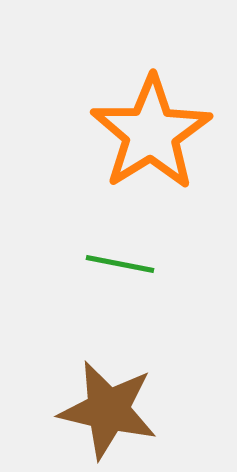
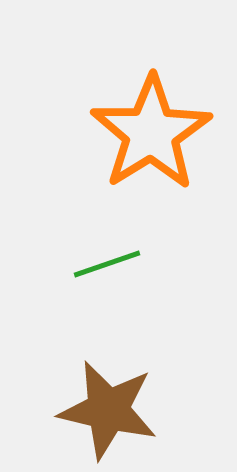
green line: moved 13 px left; rotated 30 degrees counterclockwise
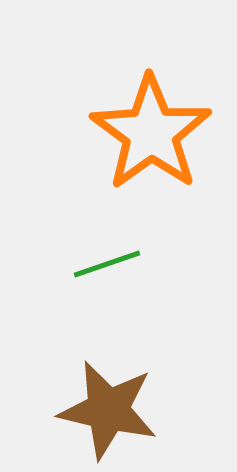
orange star: rotated 4 degrees counterclockwise
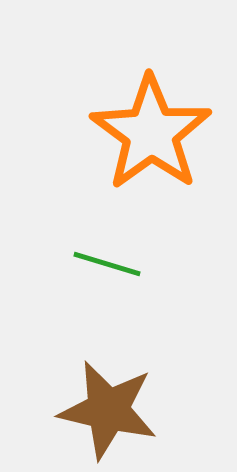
green line: rotated 36 degrees clockwise
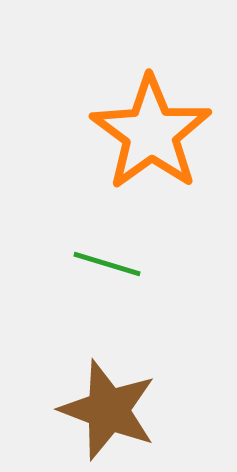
brown star: rotated 8 degrees clockwise
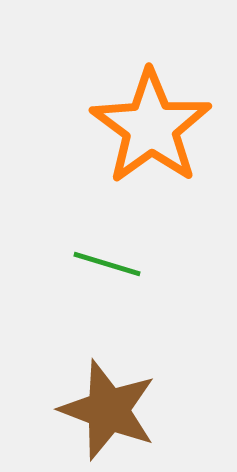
orange star: moved 6 px up
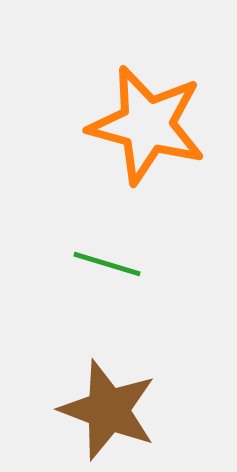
orange star: moved 4 px left, 2 px up; rotated 21 degrees counterclockwise
